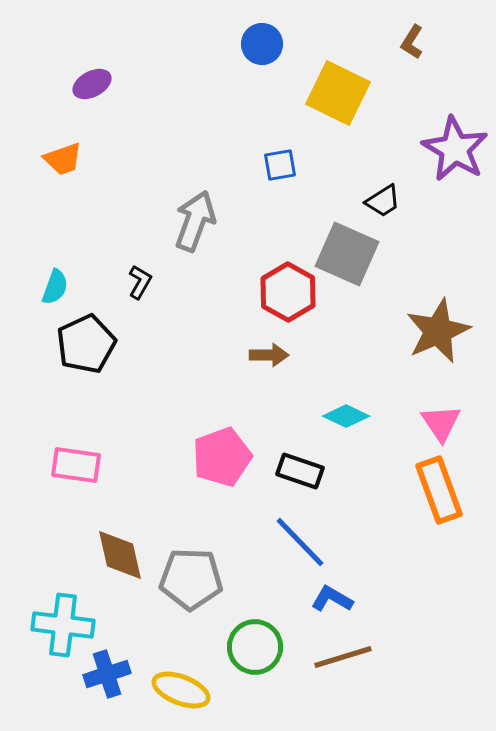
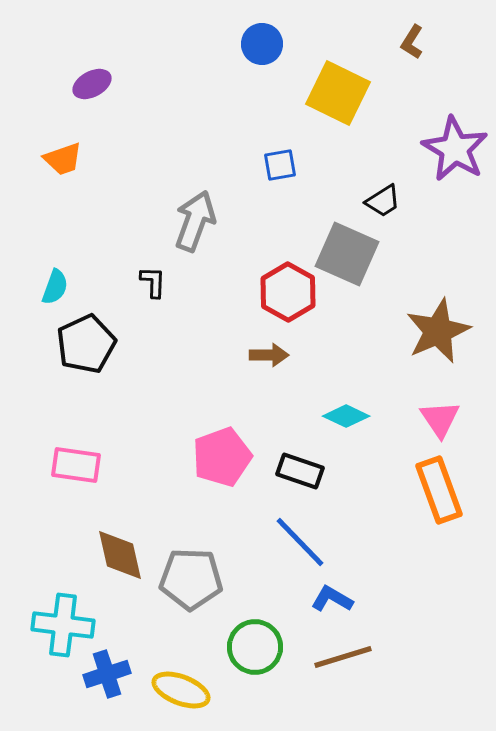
black L-shape: moved 13 px right; rotated 28 degrees counterclockwise
pink triangle: moved 1 px left, 4 px up
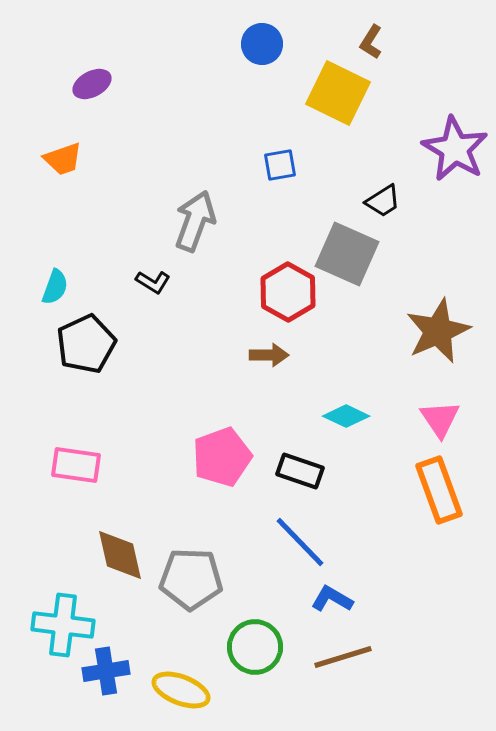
brown L-shape: moved 41 px left
black L-shape: rotated 120 degrees clockwise
blue cross: moved 1 px left, 3 px up; rotated 9 degrees clockwise
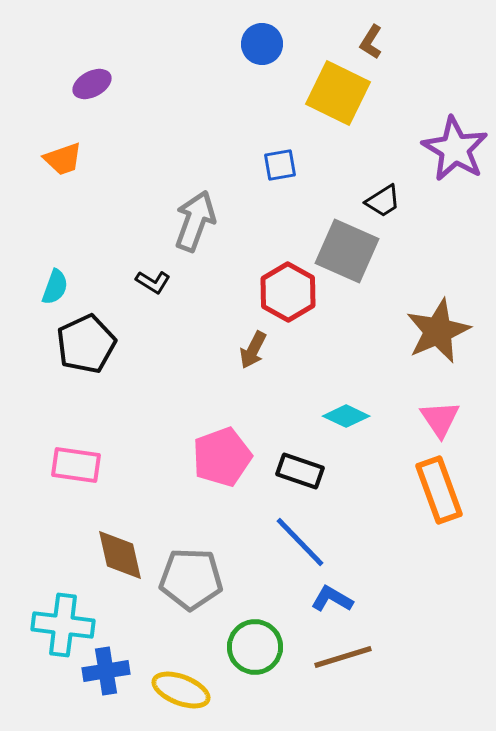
gray square: moved 3 px up
brown arrow: moved 16 px left, 5 px up; rotated 117 degrees clockwise
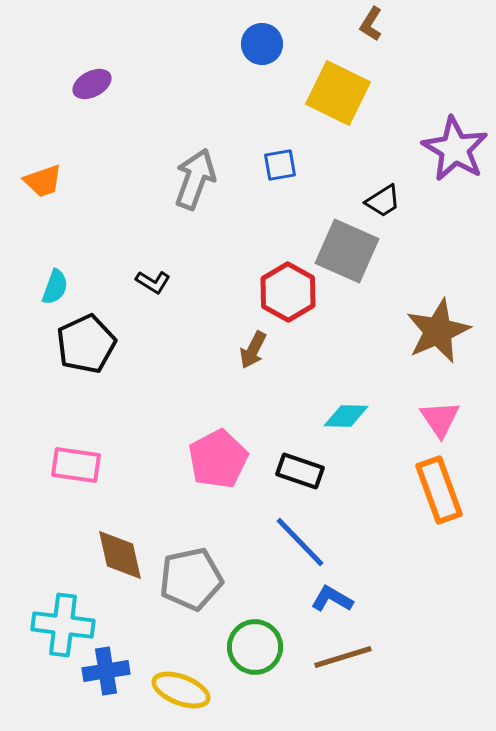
brown L-shape: moved 18 px up
orange trapezoid: moved 20 px left, 22 px down
gray arrow: moved 42 px up
cyan diamond: rotated 24 degrees counterclockwise
pink pentagon: moved 4 px left, 2 px down; rotated 8 degrees counterclockwise
gray pentagon: rotated 14 degrees counterclockwise
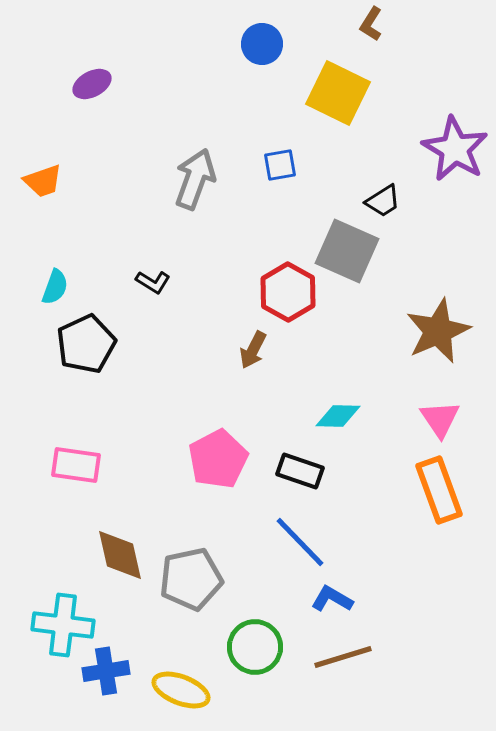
cyan diamond: moved 8 px left
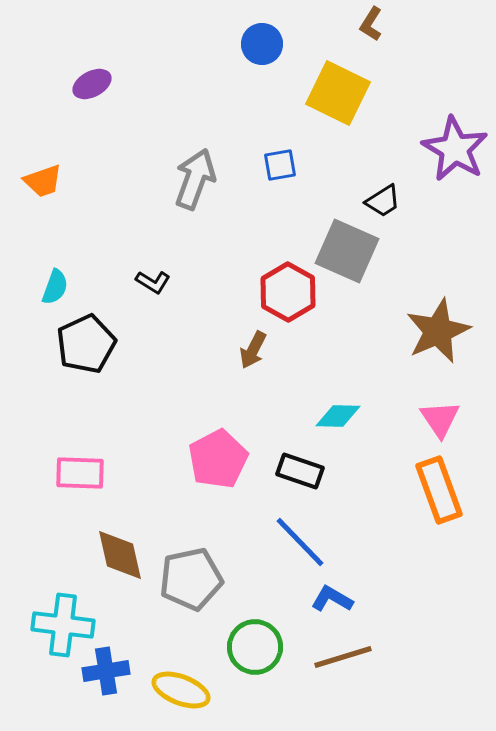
pink rectangle: moved 4 px right, 8 px down; rotated 6 degrees counterclockwise
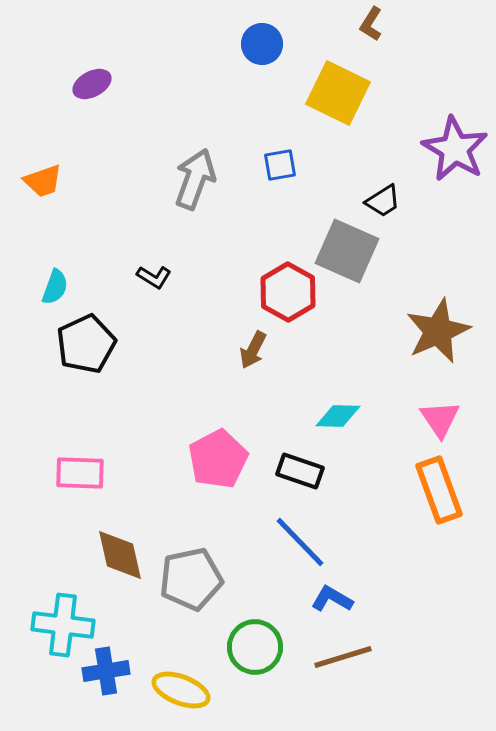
black L-shape: moved 1 px right, 5 px up
